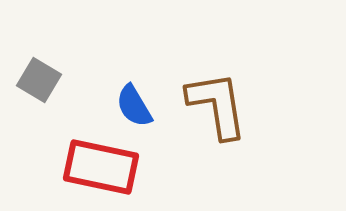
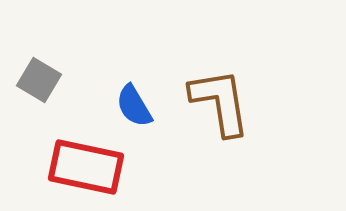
brown L-shape: moved 3 px right, 3 px up
red rectangle: moved 15 px left
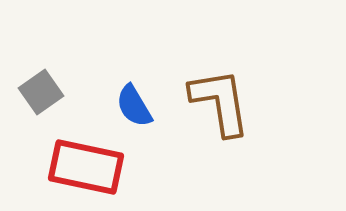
gray square: moved 2 px right, 12 px down; rotated 24 degrees clockwise
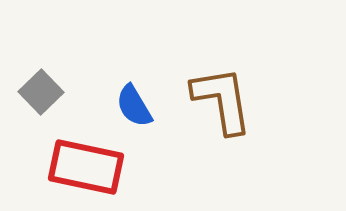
gray square: rotated 9 degrees counterclockwise
brown L-shape: moved 2 px right, 2 px up
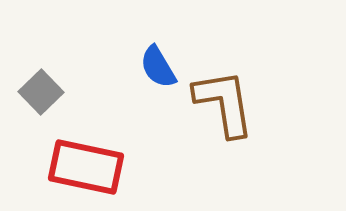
brown L-shape: moved 2 px right, 3 px down
blue semicircle: moved 24 px right, 39 px up
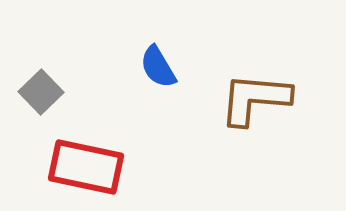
brown L-shape: moved 31 px right, 4 px up; rotated 76 degrees counterclockwise
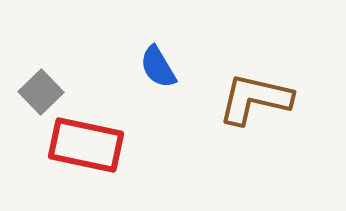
brown L-shape: rotated 8 degrees clockwise
red rectangle: moved 22 px up
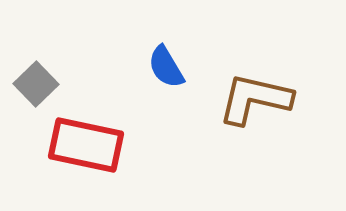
blue semicircle: moved 8 px right
gray square: moved 5 px left, 8 px up
